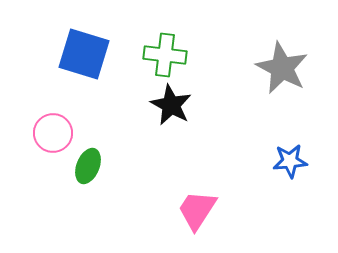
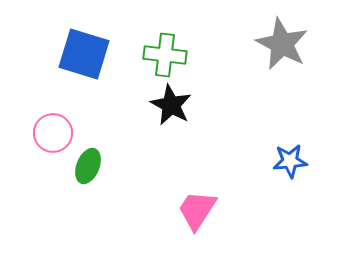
gray star: moved 24 px up
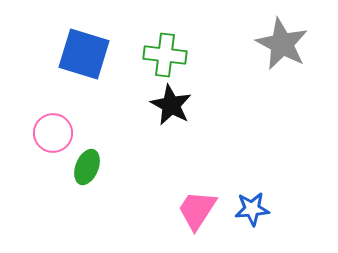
blue star: moved 38 px left, 48 px down
green ellipse: moved 1 px left, 1 px down
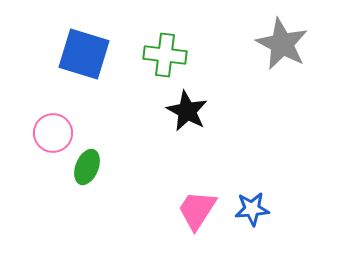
black star: moved 16 px right, 6 px down
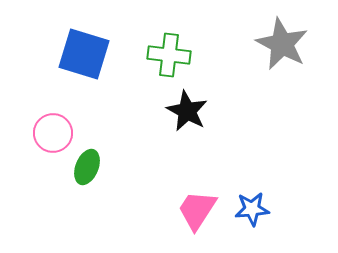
green cross: moved 4 px right
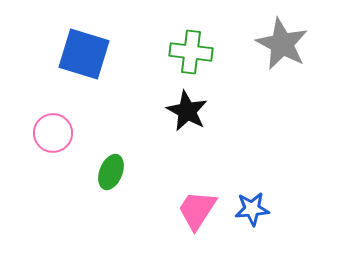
green cross: moved 22 px right, 3 px up
green ellipse: moved 24 px right, 5 px down
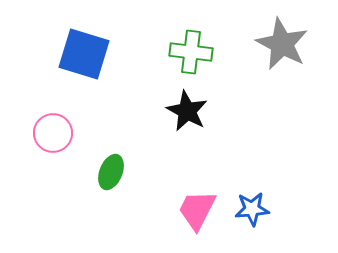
pink trapezoid: rotated 6 degrees counterclockwise
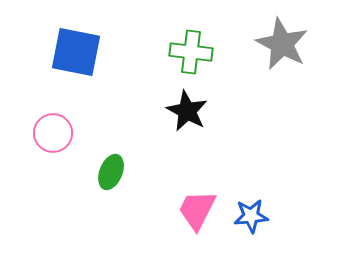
blue square: moved 8 px left, 2 px up; rotated 6 degrees counterclockwise
blue star: moved 1 px left, 7 px down
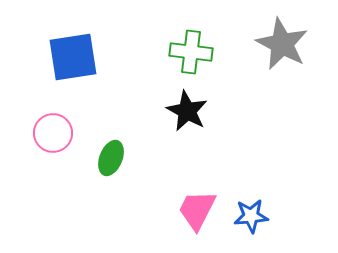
blue square: moved 3 px left, 5 px down; rotated 20 degrees counterclockwise
green ellipse: moved 14 px up
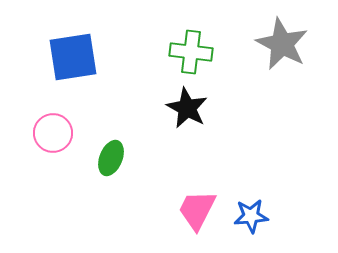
black star: moved 3 px up
